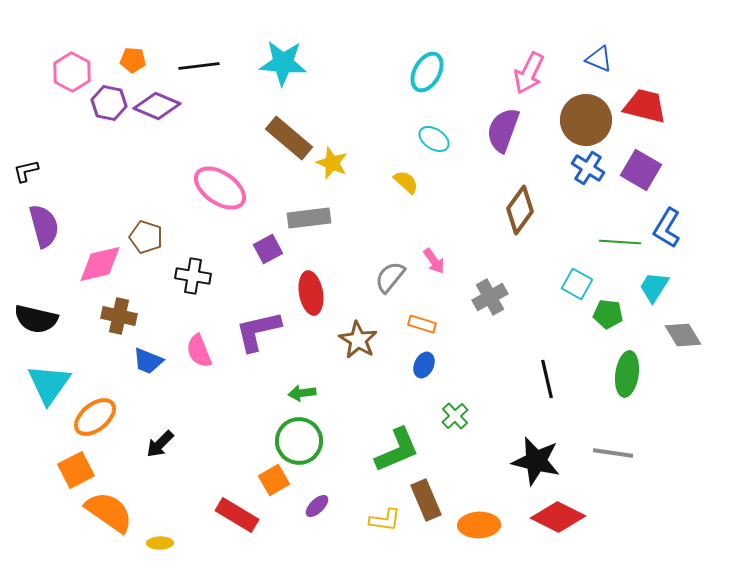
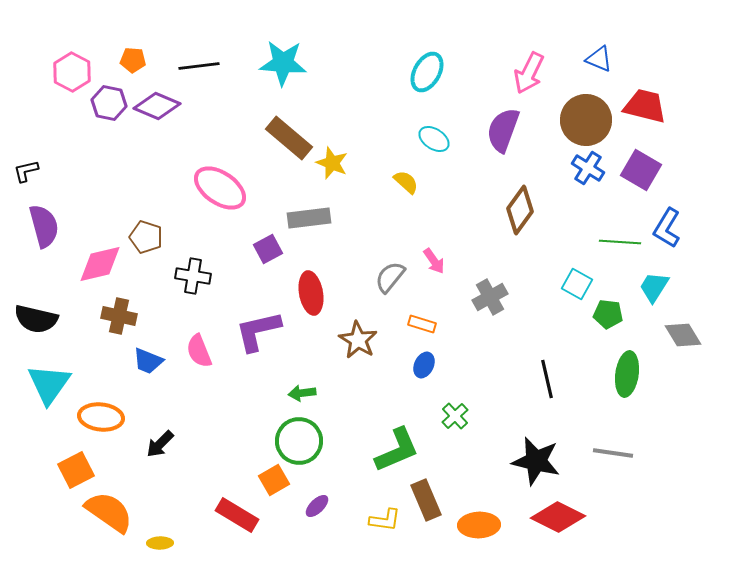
orange ellipse at (95, 417): moved 6 px right; rotated 45 degrees clockwise
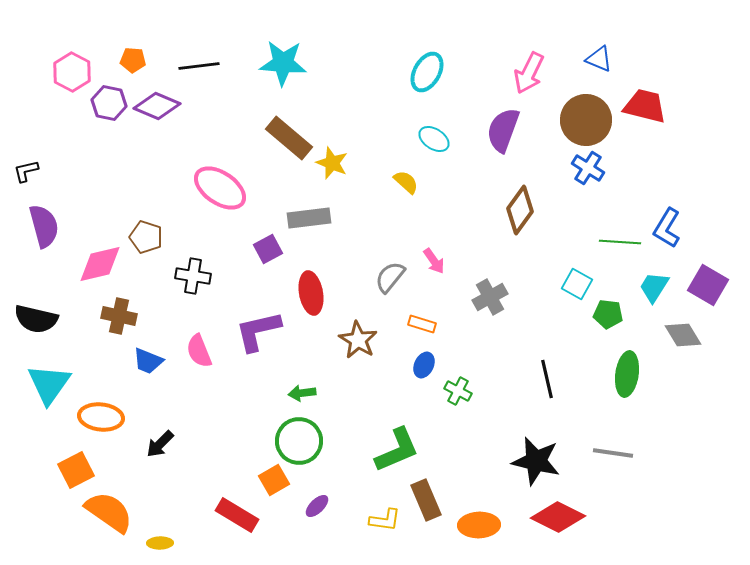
purple square at (641, 170): moved 67 px right, 115 px down
green cross at (455, 416): moved 3 px right, 25 px up; rotated 20 degrees counterclockwise
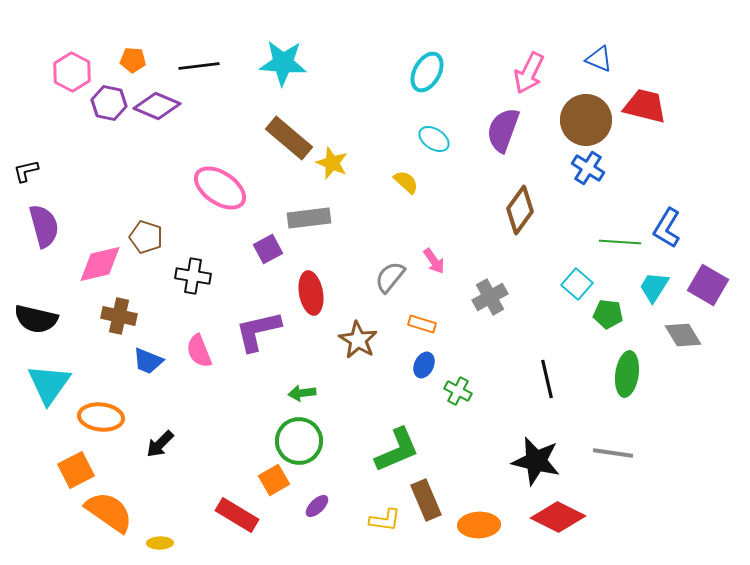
cyan square at (577, 284): rotated 12 degrees clockwise
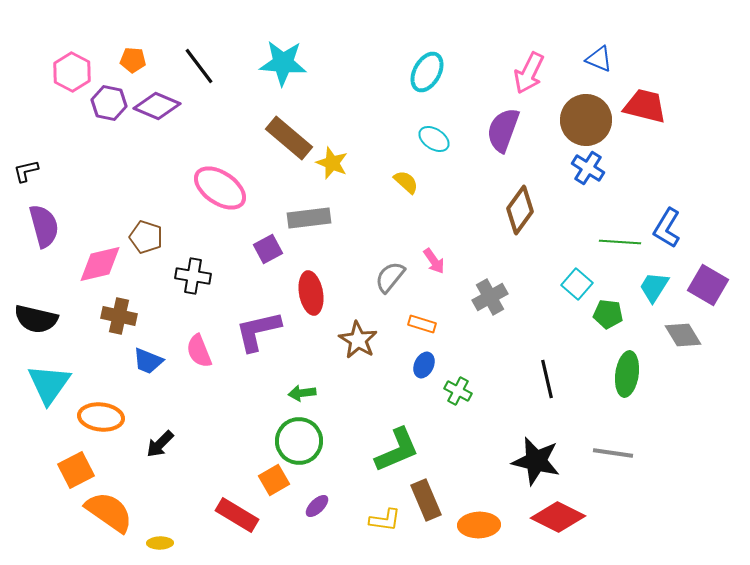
black line at (199, 66): rotated 60 degrees clockwise
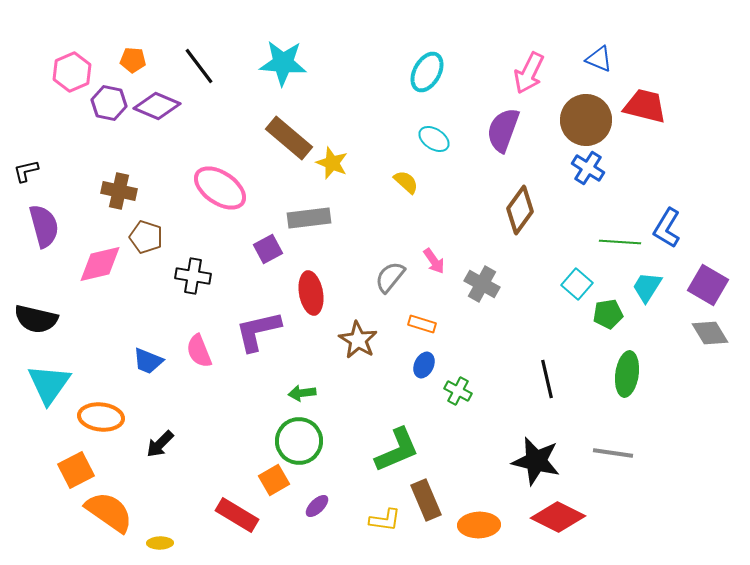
pink hexagon at (72, 72): rotated 9 degrees clockwise
cyan trapezoid at (654, 287): moved 7 px left
gray cross at (490, 297): moved 8 px left, 13 px up; rotated 32 degrees counterclockwise
green pentagon at (608, 314): rotated 16 degrees counterclockwise
brown cross at (119, 316): moved 125 px up
gray diamond at (683, 335): moved 27 px right, 2 px up
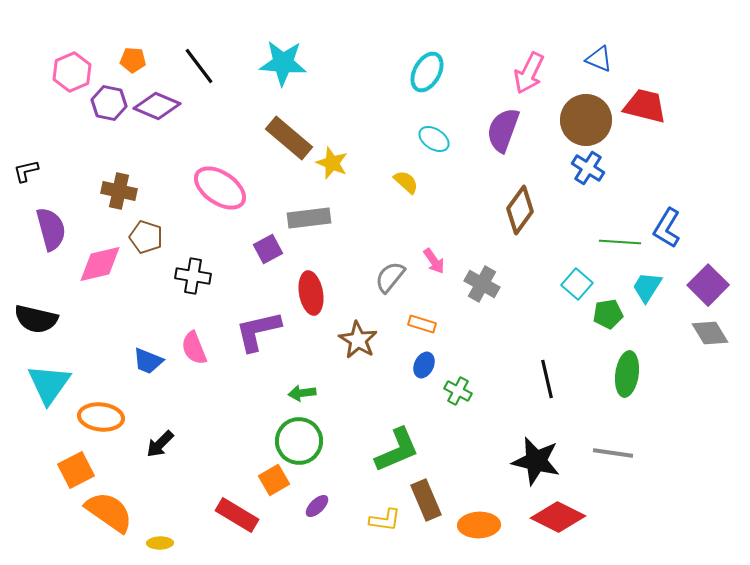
purple semicircle at (44, 226): moved 7 px right, 3 px down
purple square at (708, 285): rotated 15 degrees clockwise
pink semicircle at (199, 351): moved 5 px left, 3 px up
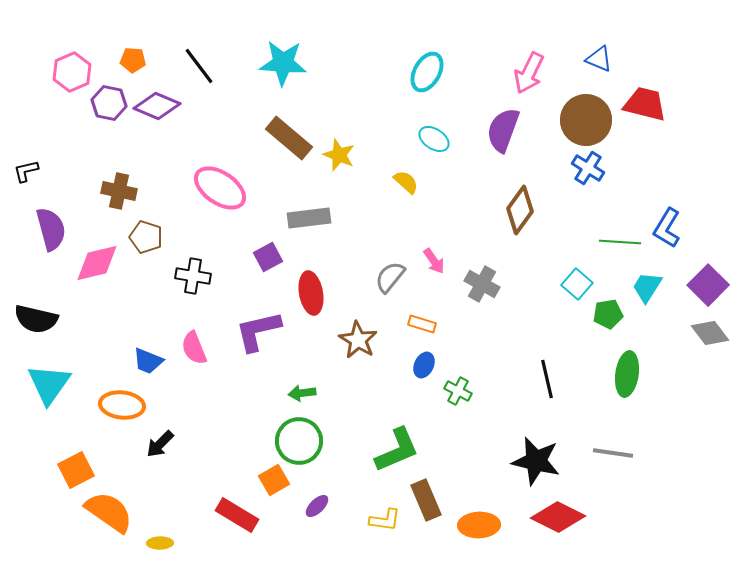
red trapezoid at (645, 106): moved 2 px up
yellow star at (332, 163): moved 7 px right, 8 px up
purple square at (268, 249): moved 8 px down
pink diamond at (100, 264): moved 3 px left, 1 px up
gray diamond at (710, 333): rotated 6 degrees counterclockwise
orange ellipse at (101, 417): moved 21 px right, 12 px up
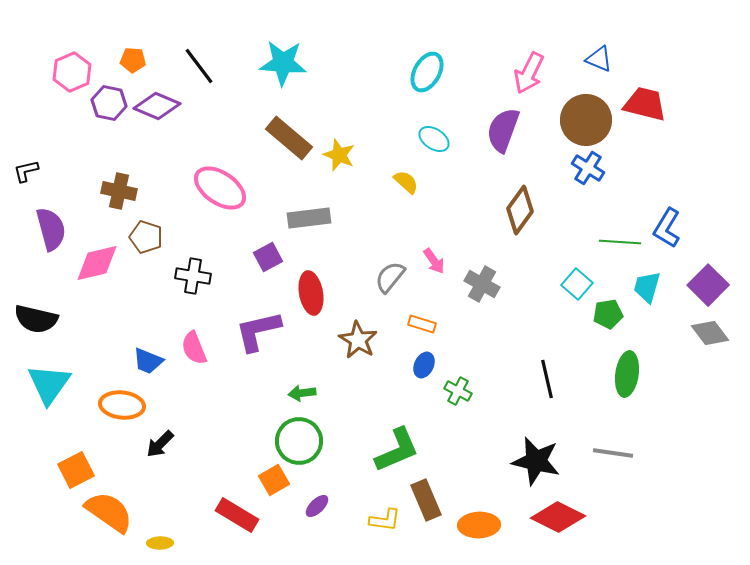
cyan trapezoid at (647, 287): rotated 16 degrees counterclockwise
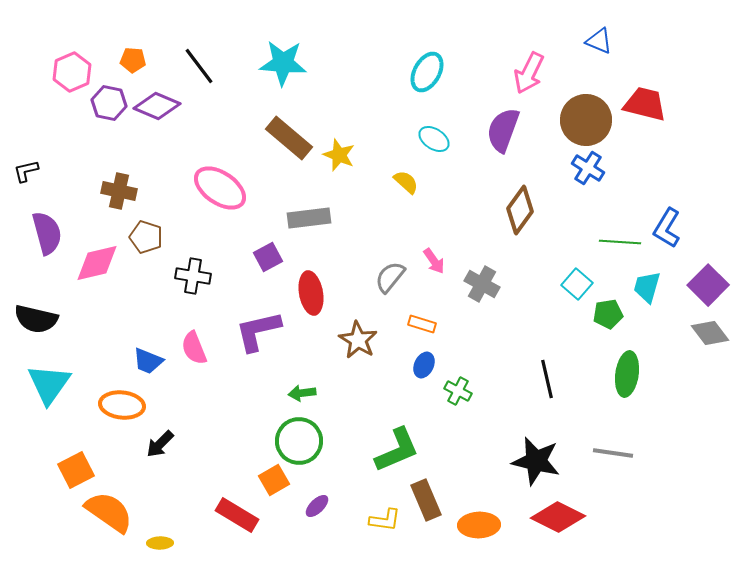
blue triangle at (599, 59): moved 18 px up
purple semicircle at (51, 229): moved 4 px left, 4 px down
